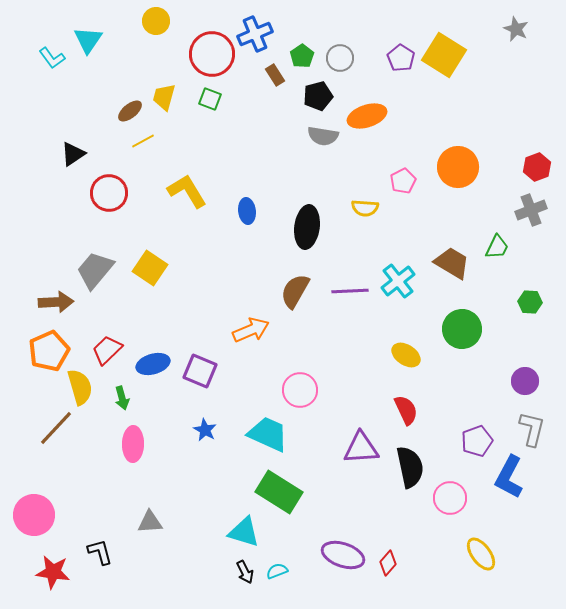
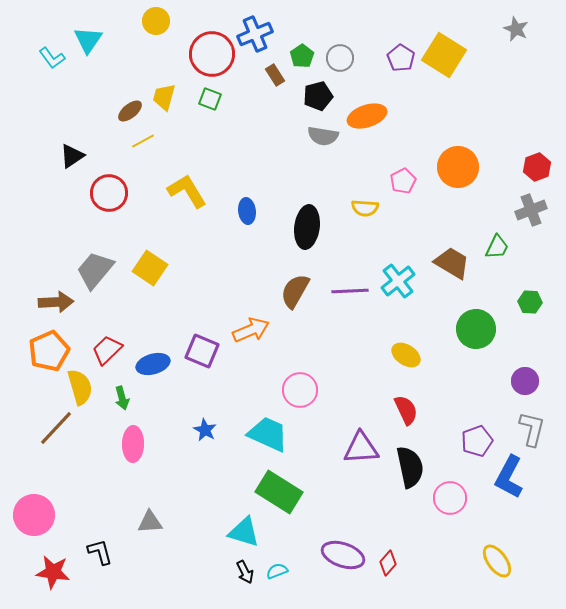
black triangle at (73, 154): moved 1 px left, 2 px down
green circle at (462, 329): moved 14 px right
purple square at (200, 371): moved 2 px right, 20 px up
yellow ellipse at (481, 554): moved 16 px right, 7 px down
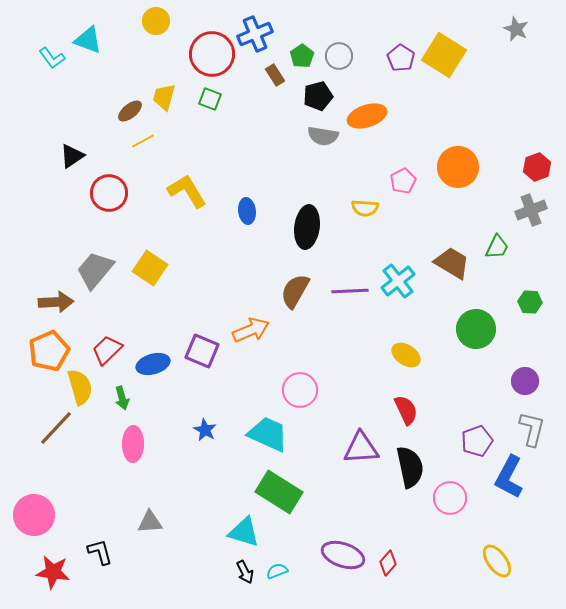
cyan triangle at (88, 40): rotated 44 degrees counterclockwise
gray circle at (340, 58): moved 1 px left, 2 px up
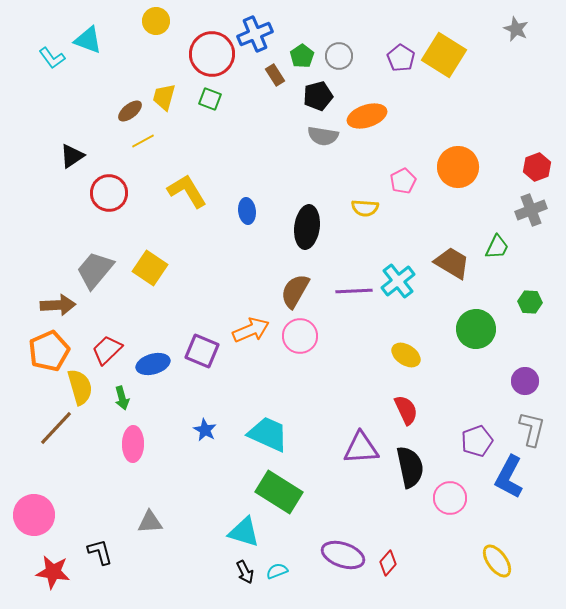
purple line at (350, 291): moved 4 px right
brown arrow at (56, 302): moved 2 px right, 3 px down
pink circle at (300, 390): moved 54 px up
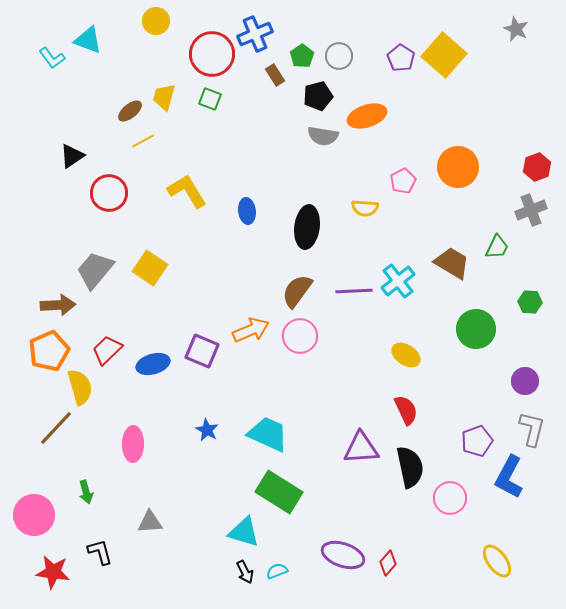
yellow square at (444, 55): rotated 9 degrees clockwise
brown semicircle at (295, 291): moved 2 px right; rotated 6 degrees clockwise
green arrow at (122, 398): moved 36 px left, 94 px down
blue star at (205, 430): moved 2 px right
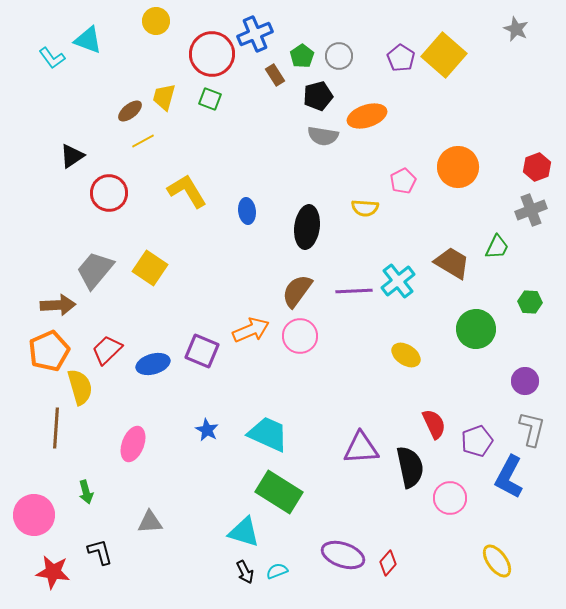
red semicircle at (406, 410): moved 28 px right, 14 px down
brown line at (56, 428): rotated 39 degrees counterclockwise
pink ellipse at (133, 444): rotated 20 degrees clockwise
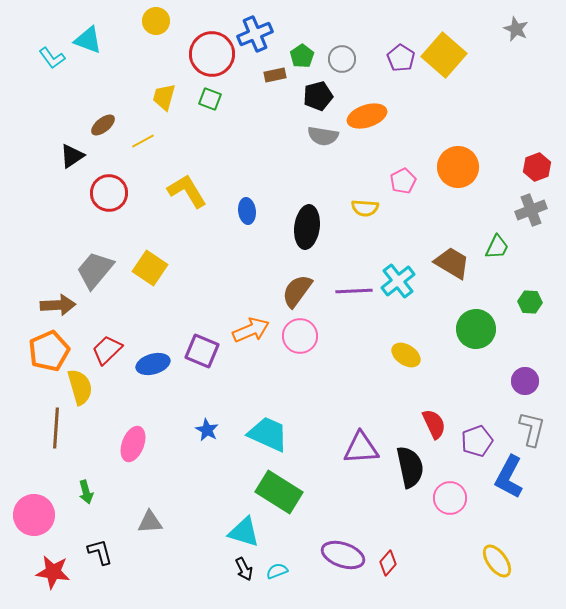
gray circle at (339, 56): moved 3 px right, 3 px down
brown rectangle at (275, 75): rotated 70 degrees counterclockwise
brown ellipse at (130, 111): moved 27 px left, 14 px down
black arrow at (245, 572): moved 1 px left, 3 px up
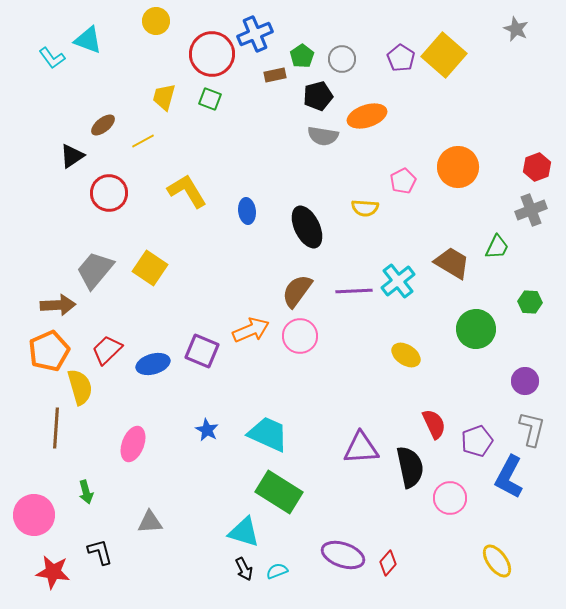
black ellipse at (307, 227): rotated 33 degrees counterclockwise
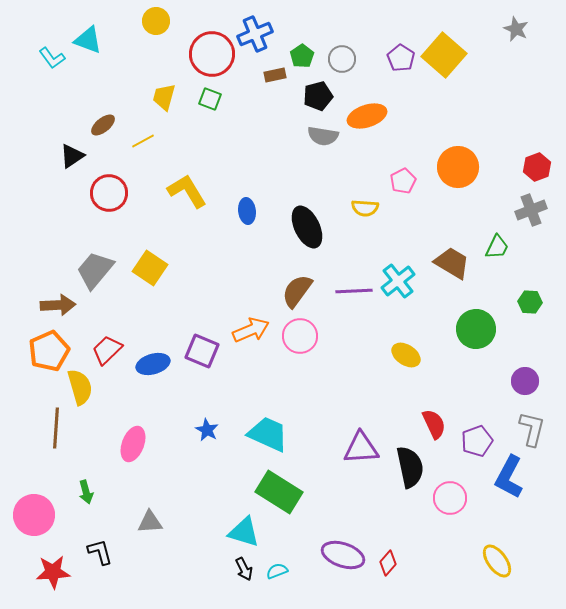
red star at (53, 572): rotated 12 degrees counterclockwise
